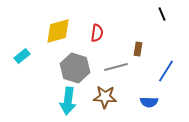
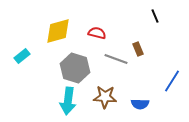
black line: moved 7 px left, 2 px down
red semicircle: rotated 84 degrees counterclockwise
brown rectangle: rotated 32 degrees counterclockwise
gray line: moved 8 px up; rotated 35 degrees clockwise
blue line: moved 6 px right, 10 px down
blue semicircle: moved 9 px left, 2 px down
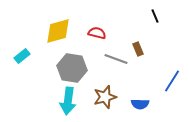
gray hexagon: moved 3 px left; rotated 8 degrees counterclockwise
brown star: rotated 20 degrees counterclockwise
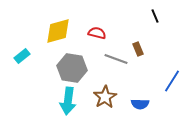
brown star: rotated 15 degrees counterclockwise
